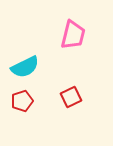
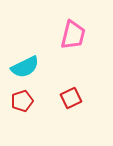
red square: moved 1 px down
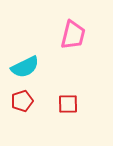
red square: moved 3 px left, 6 px down; rotated 25 degrees clockwise
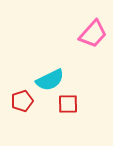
pink trapezoid: moved 20 px right, 1 px up; rotated 28 degrees clockwise
cyan semicircle: moved 25 px right, 13 px down
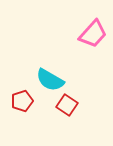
cyan semicircle: rotated 56 degrees clockwise
red square: moved 1 px left, 1 px down; rotated 35 degrees clockwise
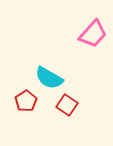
cyan semicircle: moved 1 px left, 2 px up
red pentagon: moved 4 px right; rotated 15 degrees counterclockwise
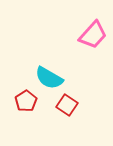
pink trapezoid: moved 1 px down
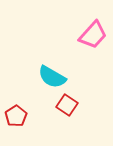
cyan semicircle: moved 3 px right, 1 px up
red pentagon: moved 10 px left, 15 px down
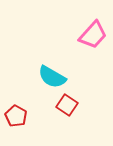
red pentagon: rotated 10 degrees counterclockwise
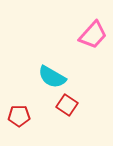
red pentagon: moved 3 px right; rotated 30 degrees counterclockwise
